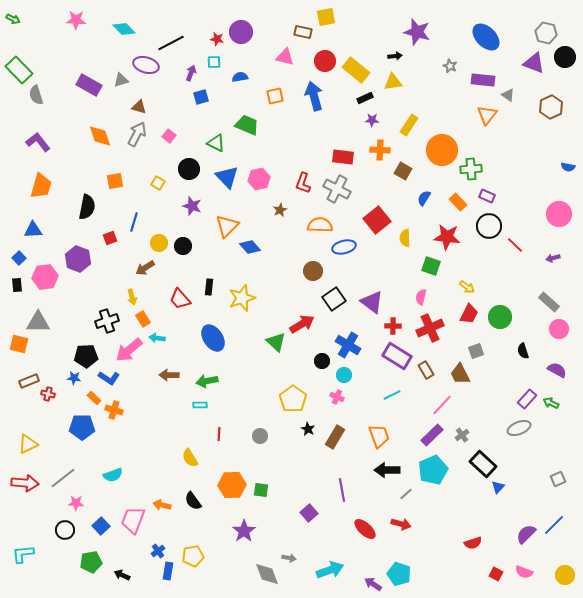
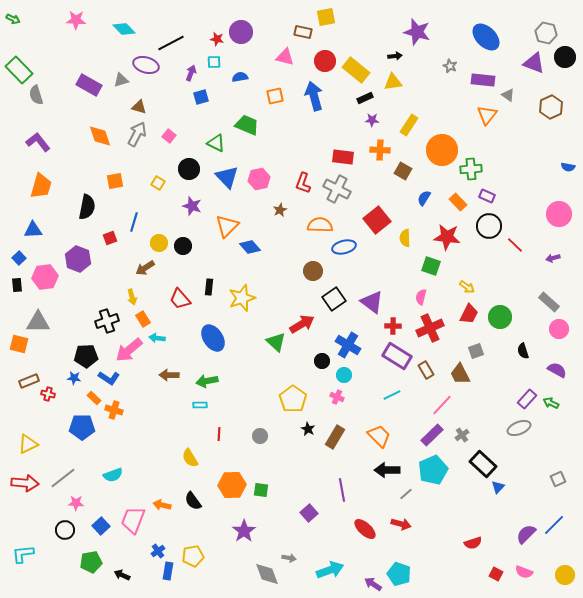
orange trapezoid at (379, 436): rotated 25 degrees counterclockwise
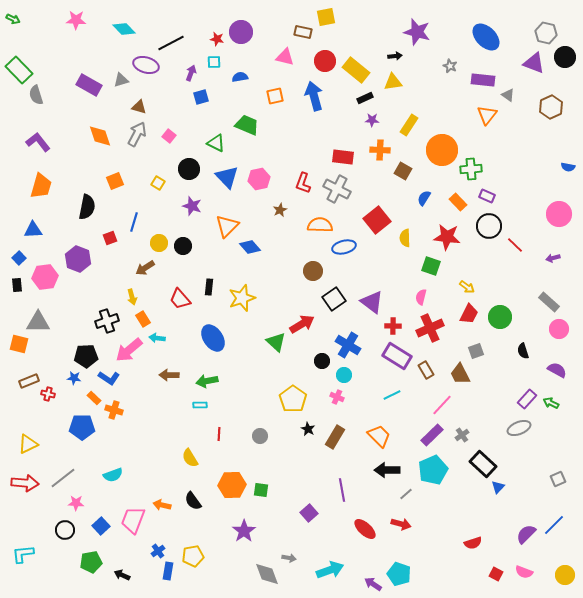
orange square at (115, 181): rotated 12 degrees counterclockwise
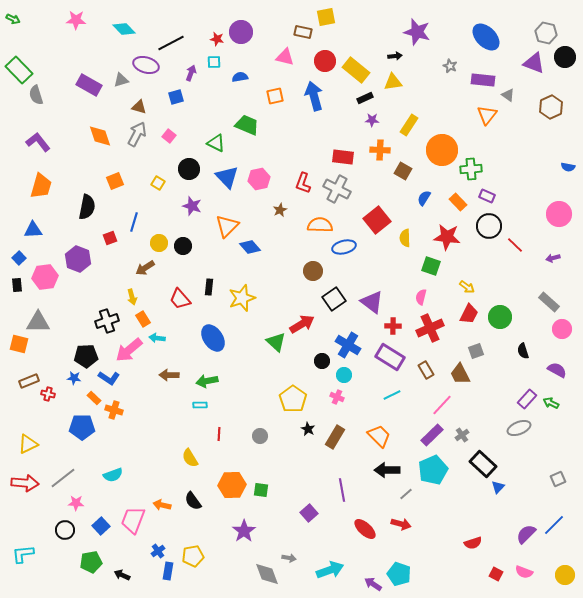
blue square at (201, 97): moved 25 px left
pink circle at (559, 329): moved 3 px right
purple rectangle at (397, 356): moved 7 px left, 1 px down
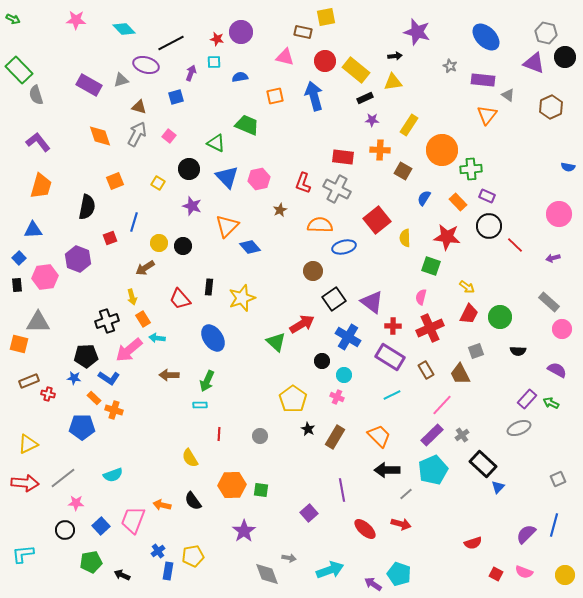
blue cross at (348, 345): moved 8 px up
black semicircle at (523, 351): moved 5 px left; rotated 70 degrees counterclockwise
green arrow at (207, 381): rotated 55 degrees counterclockwise
blue line at (554, 525): rotated 30 degrees counterclockwise
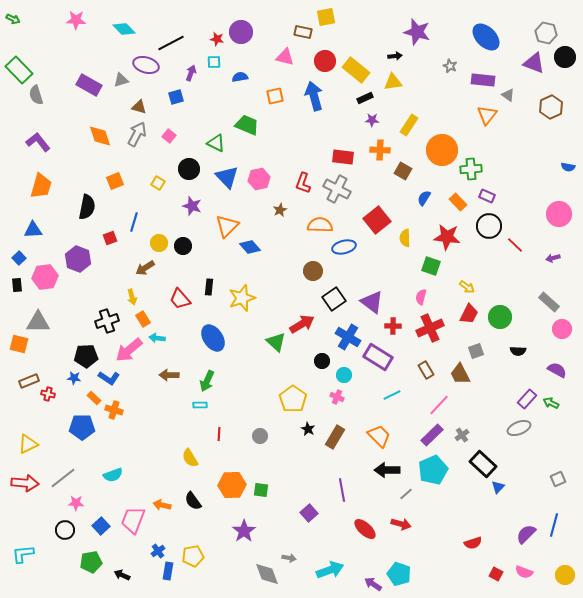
purple rectangle at (390, 357): moved 12 px left
pink line at (442, 405): moved 3 px left
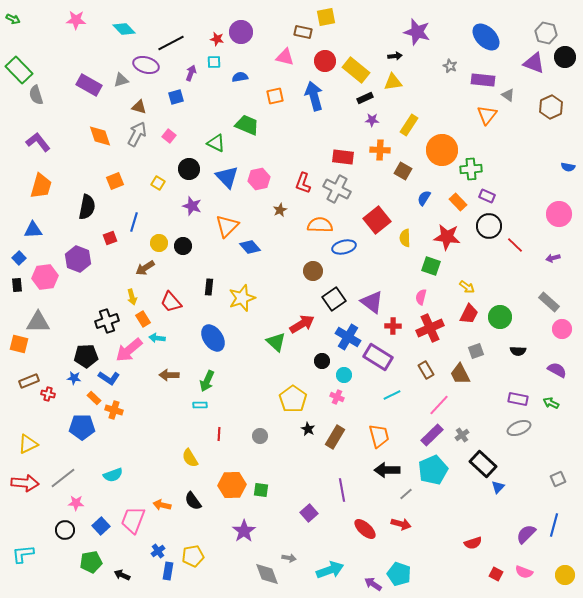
red trapezoid at (180, 299): moved 9 px left, 3 px down
purple rectangle at (527, 399): moved 9 px left; rotated 60 degrees clockwise
orange trapezoid at (379, 436): rotated 30 degrees clockwise
